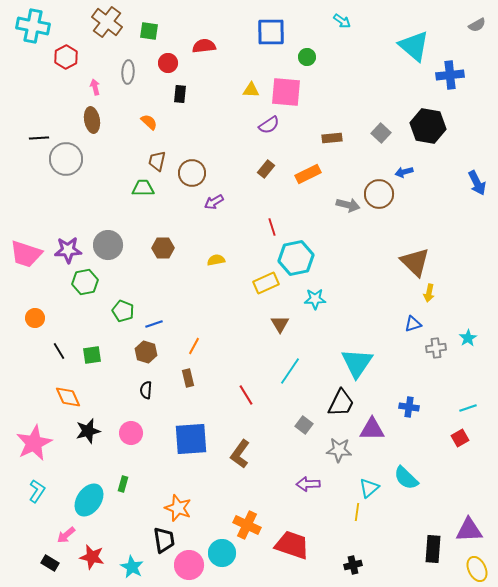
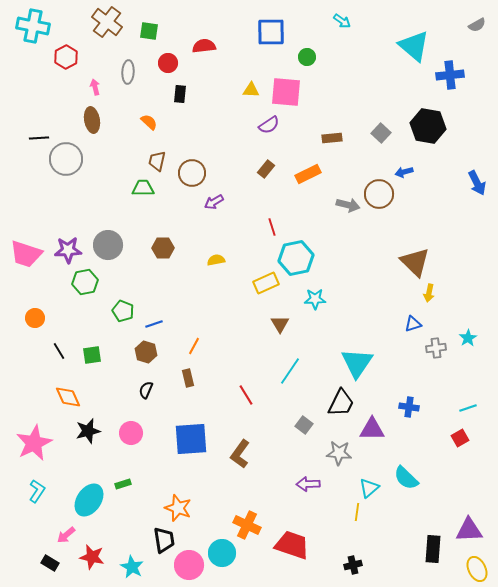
black semicircle at (146, 390): rotated 18 degrees clockwise
gray star at (339, 450): moved 3 px down
green rectangle at (123, 484): rotated 56 degrees clockwise
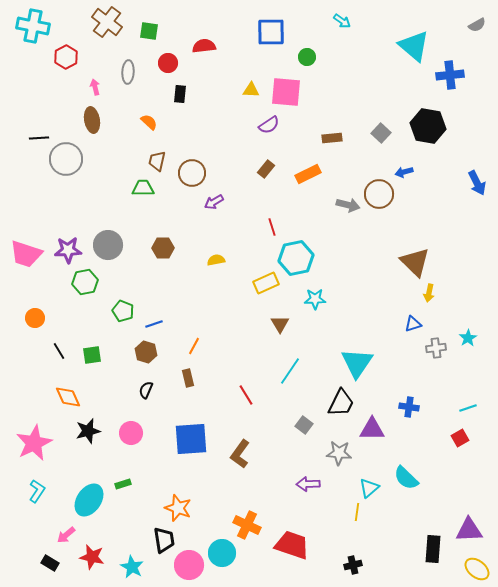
yellow ellipse at (477, 569): rotated 25 degrees counterclockwise
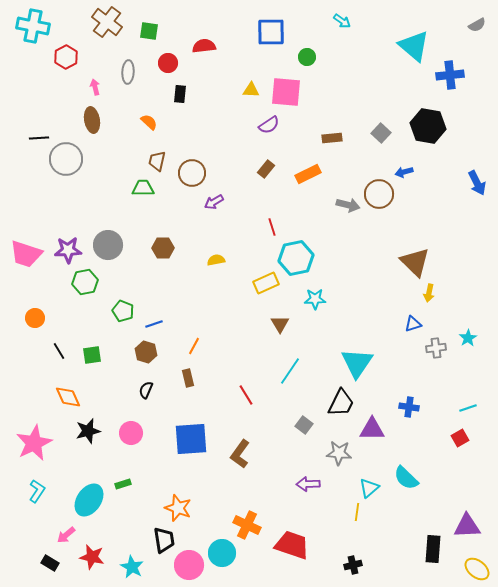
purple triangle at (469, 530): moved 2 px left, 4 px up
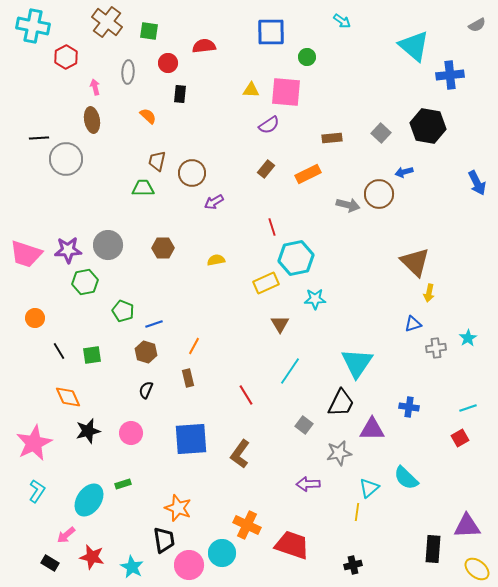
orange semicircle at (149, 122): moved 1 px left, 6 px up
gray star at (339, 453): rotated 15 degrees counterclockwise
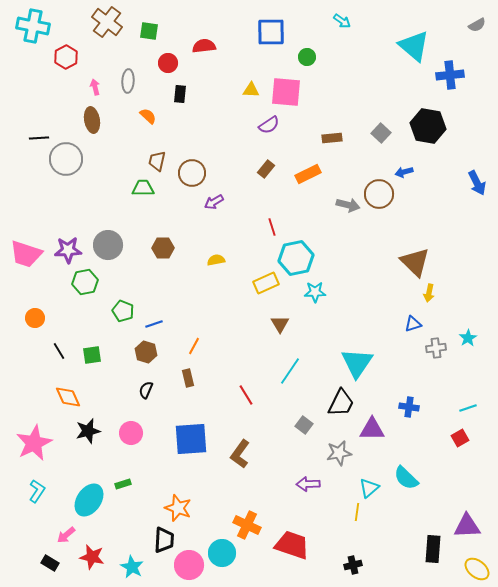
gray ellipse at (128, 72): moved 9 px down
cyan star at (315, 299): moved 7 px up
black trapezoid at (164, 540): rotated 12 degrees clockwise
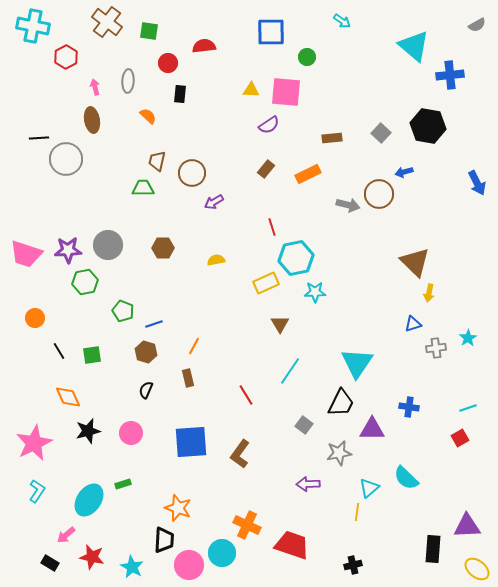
blue square at (191, 439): moved 3 px down
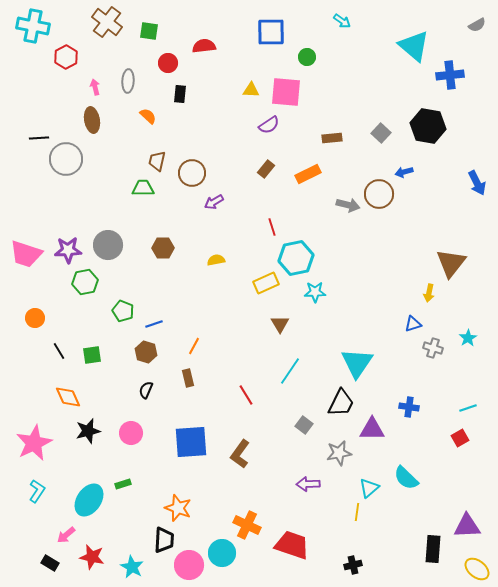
brown triangle at (415, 262): moved 36 px right, 1 px down; rotated 24 degrees clockwise
gray cross at (436, 348): moved 3 px left; rotated 24 degrees clockwise
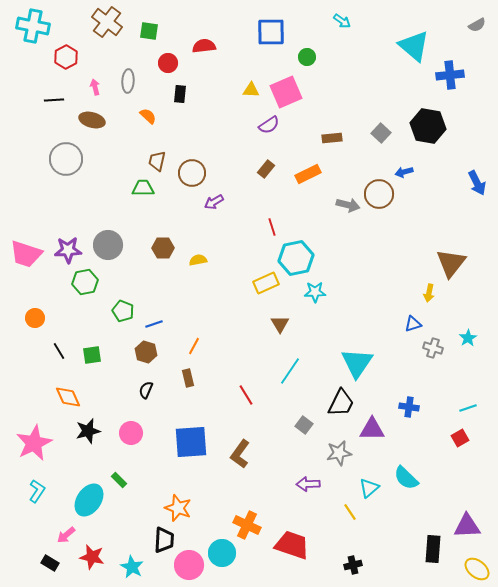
pink square at (286, 92): rotated 28 degrees counterclockwise
brown ellipse at (92, 120): rotated 65 degrees counterclockwise
black line at (39, 138): moved 15 px right, 38 px up
yellow semicircle at (216, 260): moved 18 px left
green rectangle at (123, 484): moved 4 px left, 4 px up; rotated 63 degrees clockwise
yellow line at (357, 512): moved 7 px left; rotated 42 degrees counterclockwise
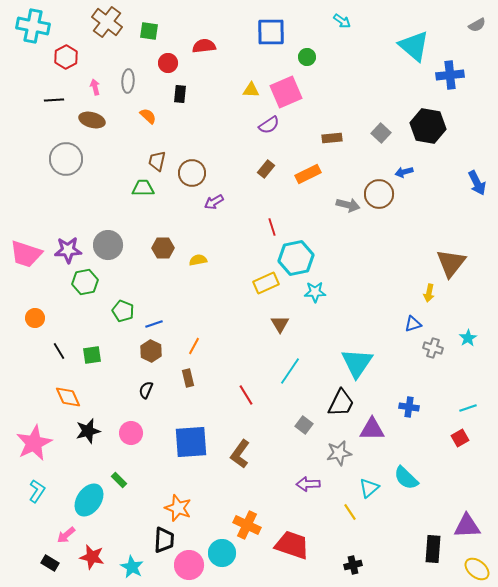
brown hexagon at (146, 352): moved 5 px right, 1 px up; rotated 10 degrees clockwise
